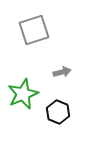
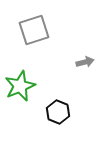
gray arrow: moved 23 px right, 10 px up
green star: moved 3 px left, 8 px up
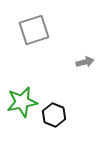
green star: moved 2 px right, 16 px down; rotated 12 degrees clockwise
black hexagon: moved 4 px left, 3 px down
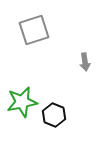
gray arrow: rotated 96 degrees clockwise
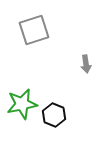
gray arrow: moved 1 px right, 2 px down
green star: moved 2 px down
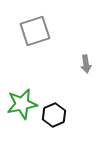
gray square: moved 1 px right, 1 px down
black hexagon: rotated 15 degrees clockwise
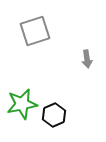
gray arrow: moved 1 px right, 5 px up
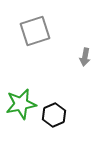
gray arrow: moved 2 px left, 2 px up; rotated 18 degrees clockwise
green star: moved 1 px left
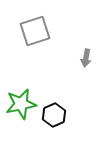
gray arrow: moved 1 px right, 1 px down
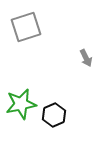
gray square: moved 9 px left, 4 px up
gray arrow: rotated 36 degrees counterclockwise
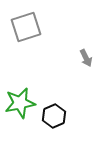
green star: moved 1 px left, 1 px up
black hexagon: moved 1 px down
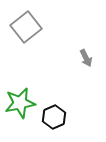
gray square: rotated 20 degrees counterclockwise
black hexagon: moved 1 px down
